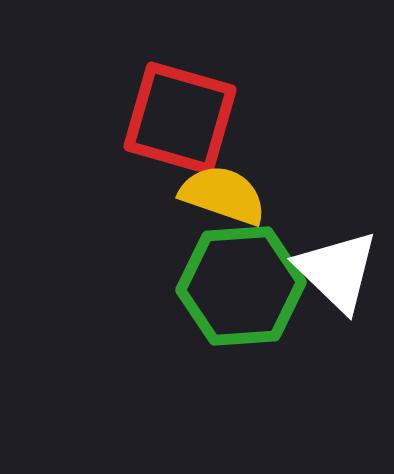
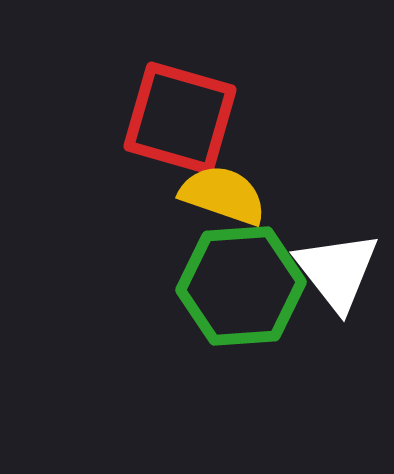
white triangle: rotated 8 degrees clockwise
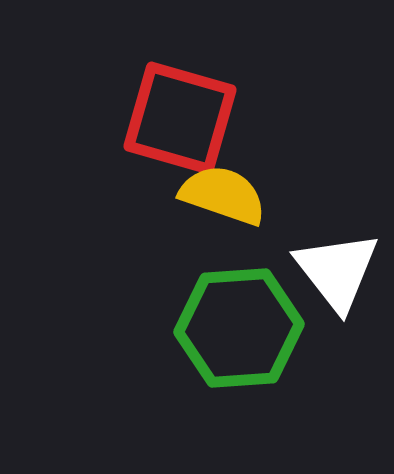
green hexagon: moved 2 px left, 42 px down
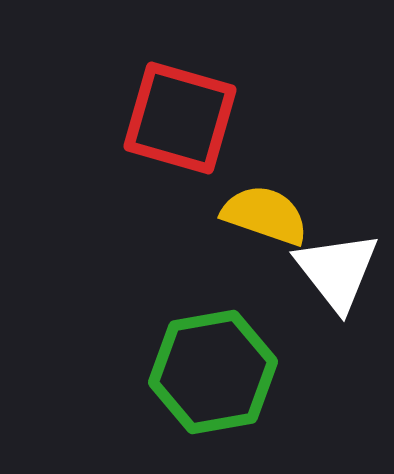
yellow semicircle: moved 42 px right, 20 px down
green hexagon: moved 26 px left, 44 px down; rotated 6 degrees counterclockwise
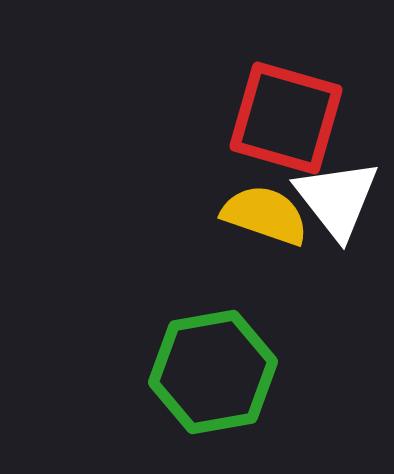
red square: moved 106 px right
white triangle: moved 72 px up
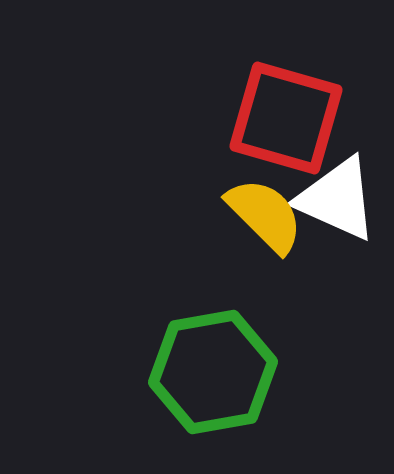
white triangle: rotated 28 degrees counterclockwise
yellow semicircle: rotated 26 degrees clockwise
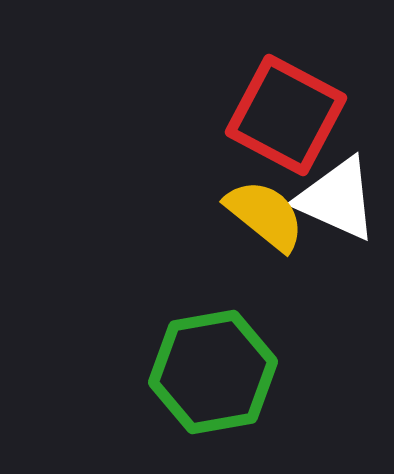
red square: moved 3 px up; rotated 12 degrees clockwise
yellow semicircle: rotated 6 degrees counterclockwise
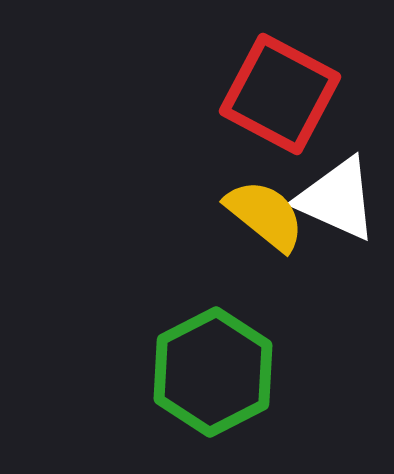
red square: moved 6 px left, 21 px up
green hexagon: rotated 17 degrees counterclockwise
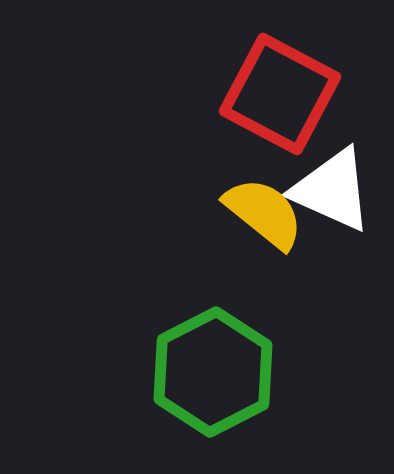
white triangle: moved 5 px left, 9 px up
yellow semicircle: moved 1 px left, 2 px up
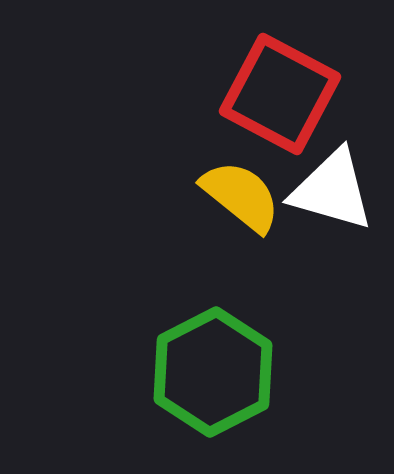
white triangle: rotated 8 degrees counterclockwise
yellow semicircle: moved 23 px left, 17 px up
